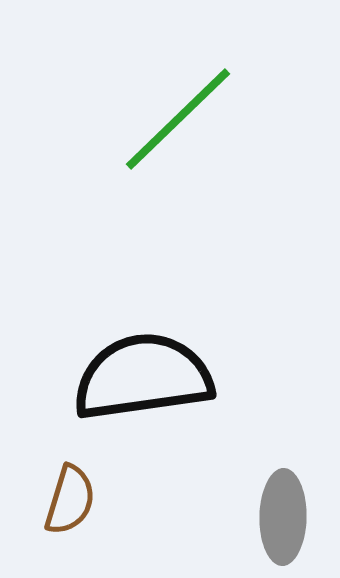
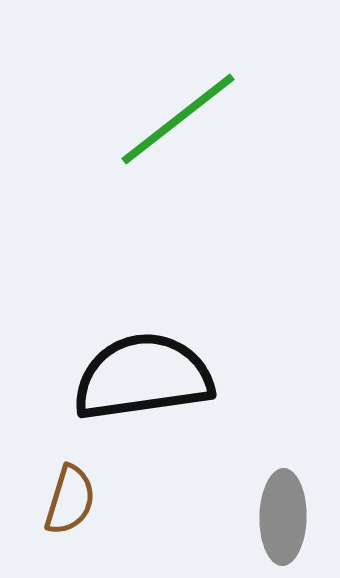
green line: rotated 6 degrees clockwise
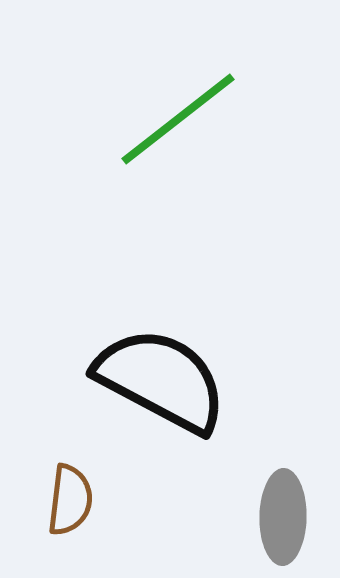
black semicircle: moved 18 px right, 3 px down; rotated 36 degrees clockwise
brown semicircle: rotated 10 degrees counterclockwise
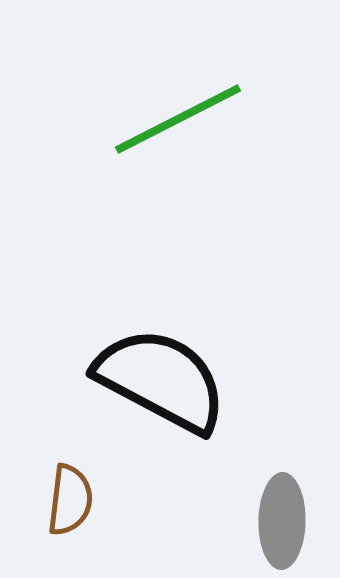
green line: rotated 11 degrees clockwise
gray ellipse: moved 1 px left, 4 px down
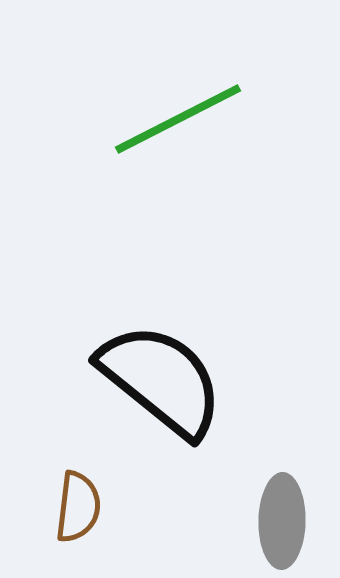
black semicircle: rotated 11 degrees clockwise
brown semicircle: moved 8 px right, 7 px down
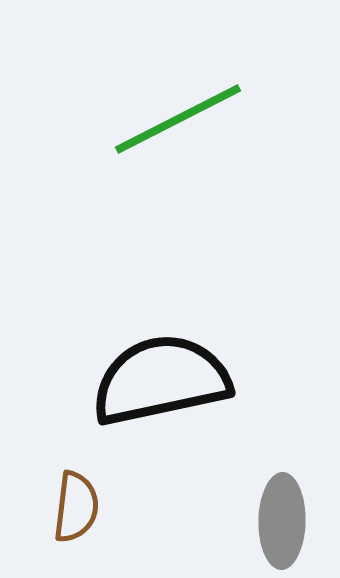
black semicircle: rotated 51 degrees counterclockwise
brown semicircle: moved 2 px left
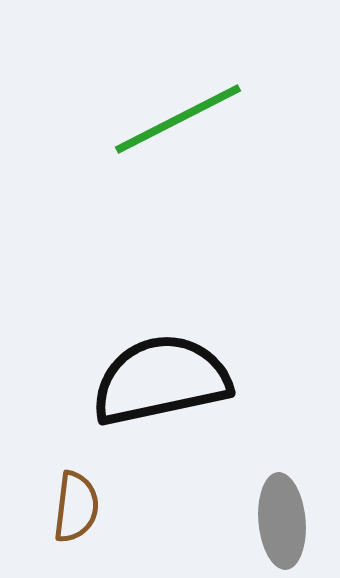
gray ellipse: rotated 6 degrees counterclockwise
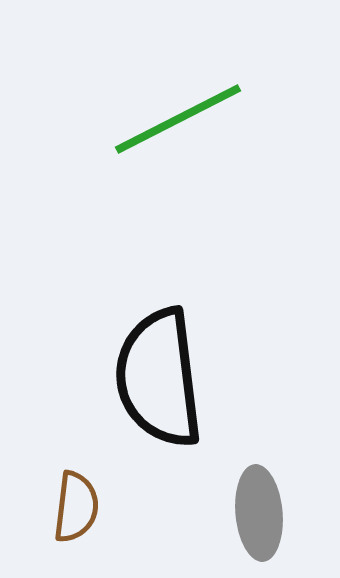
black semicircle: moved 2 px left, 2 px up; rotated 85 degrees counterclockwise
gray ellipse: moved 23 px left, 8 px up
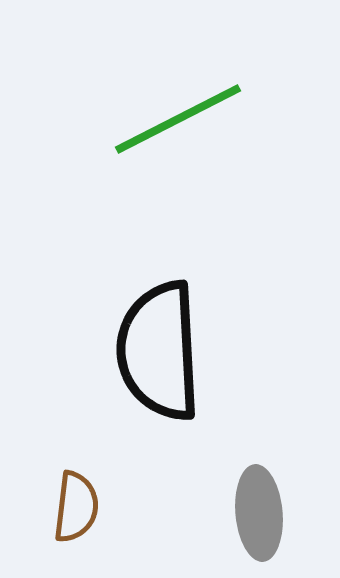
black semicircle: moved 27 px up; rotated 4 degrees clockwise
